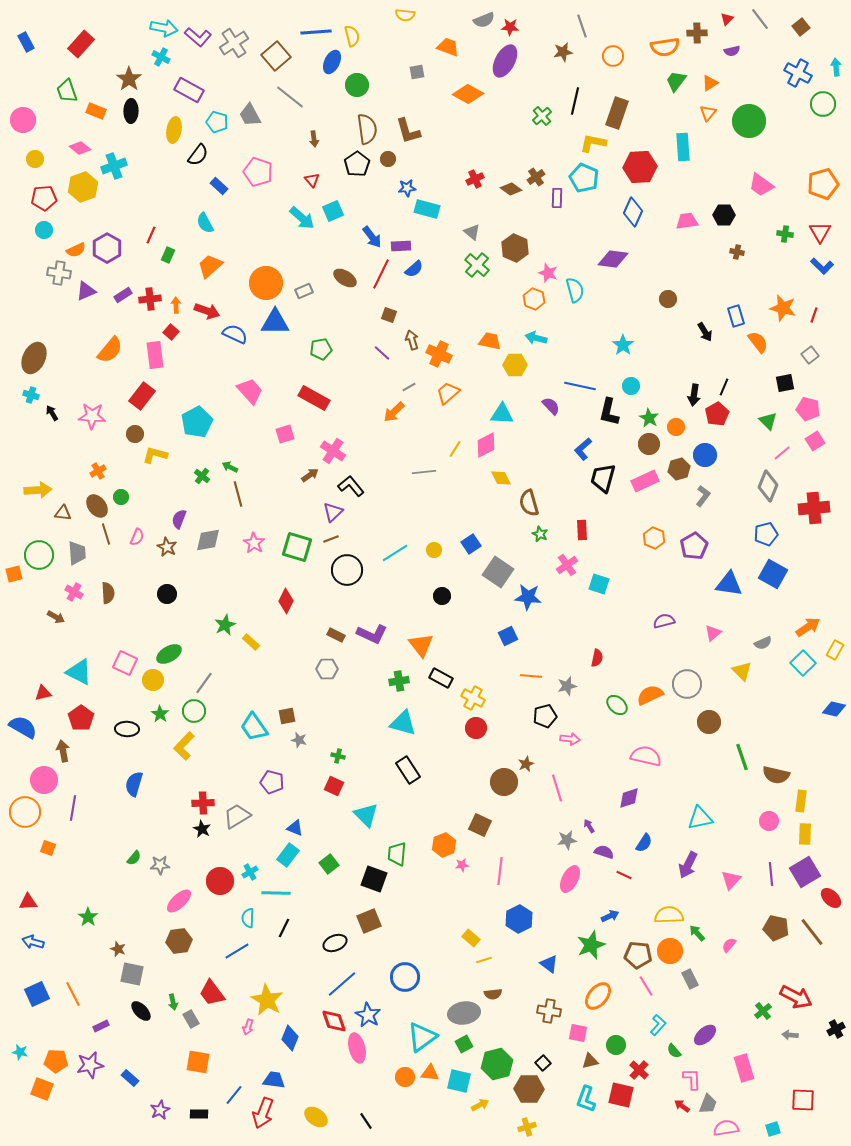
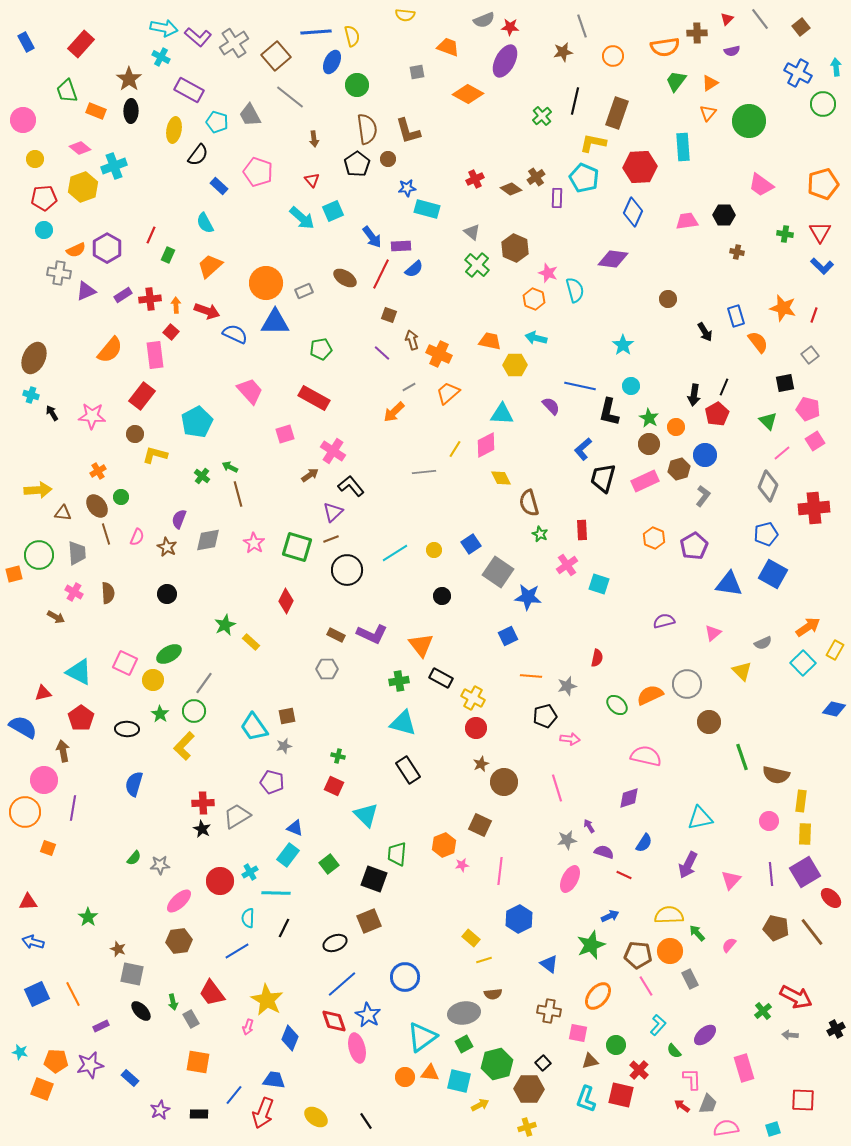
gray star at (299, 740): moved 15 px left, 6 px down; rotated 28 degrees counterclockwise
brown star at (526, 764): moved 45 px left
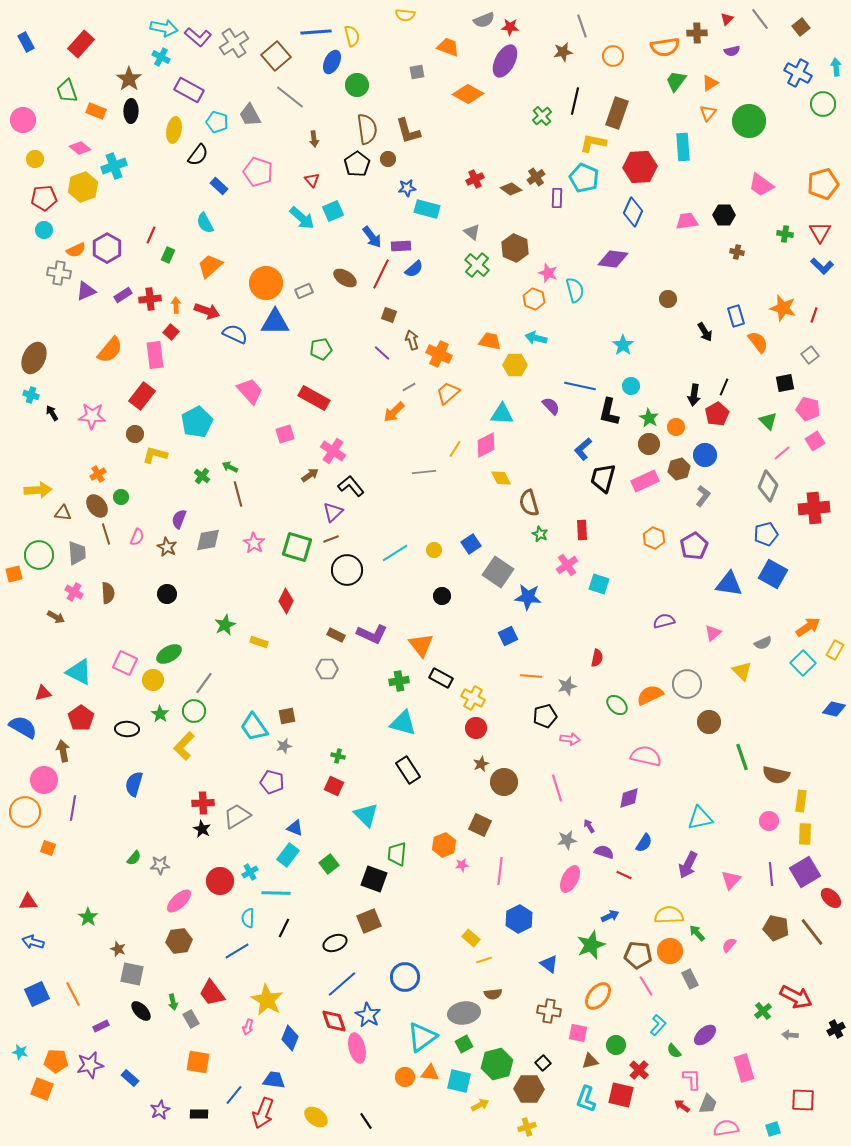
orange cross at (98, 471): moved 3 px down
yellow rectangle at (251, 642): moved 8 px right; rotated 24 degrees counterclockwise
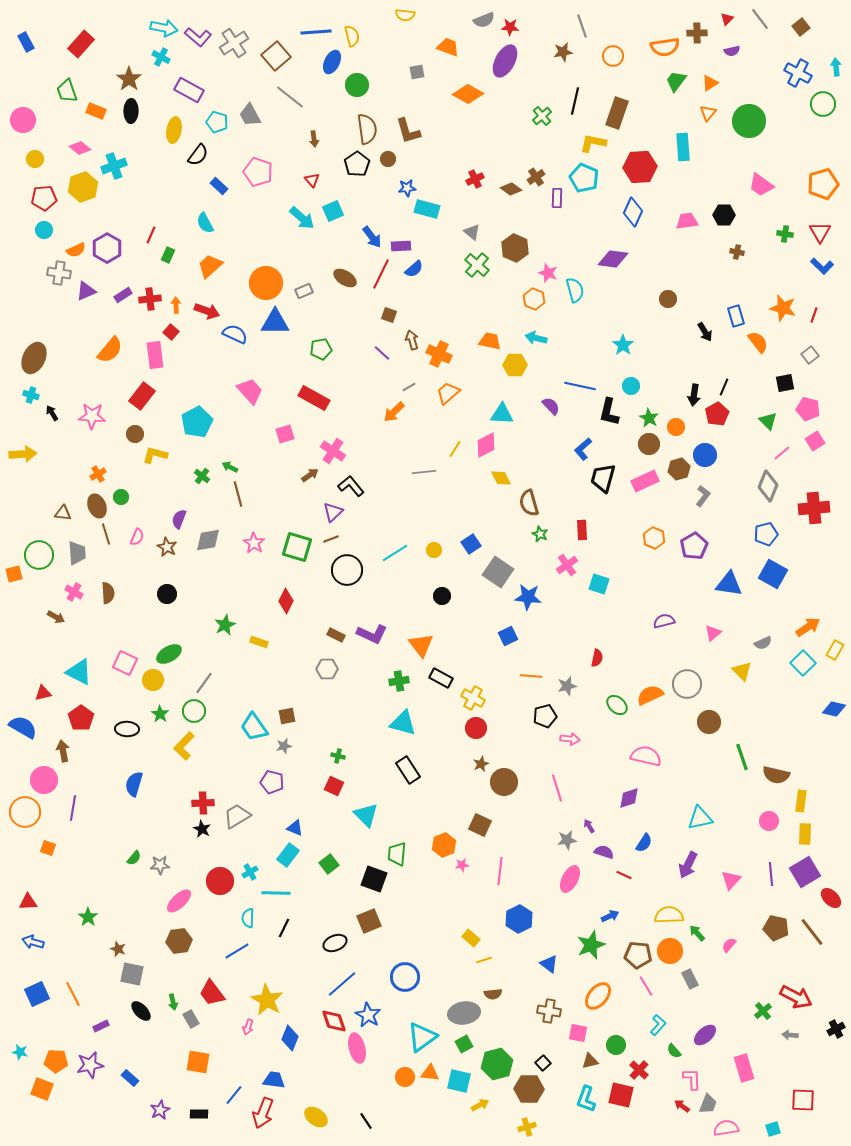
yellow arrow at (38, 490): moved 15 px left, 36 px up
brown ellipse at (97, 506): rotated 15 degrees clockwise
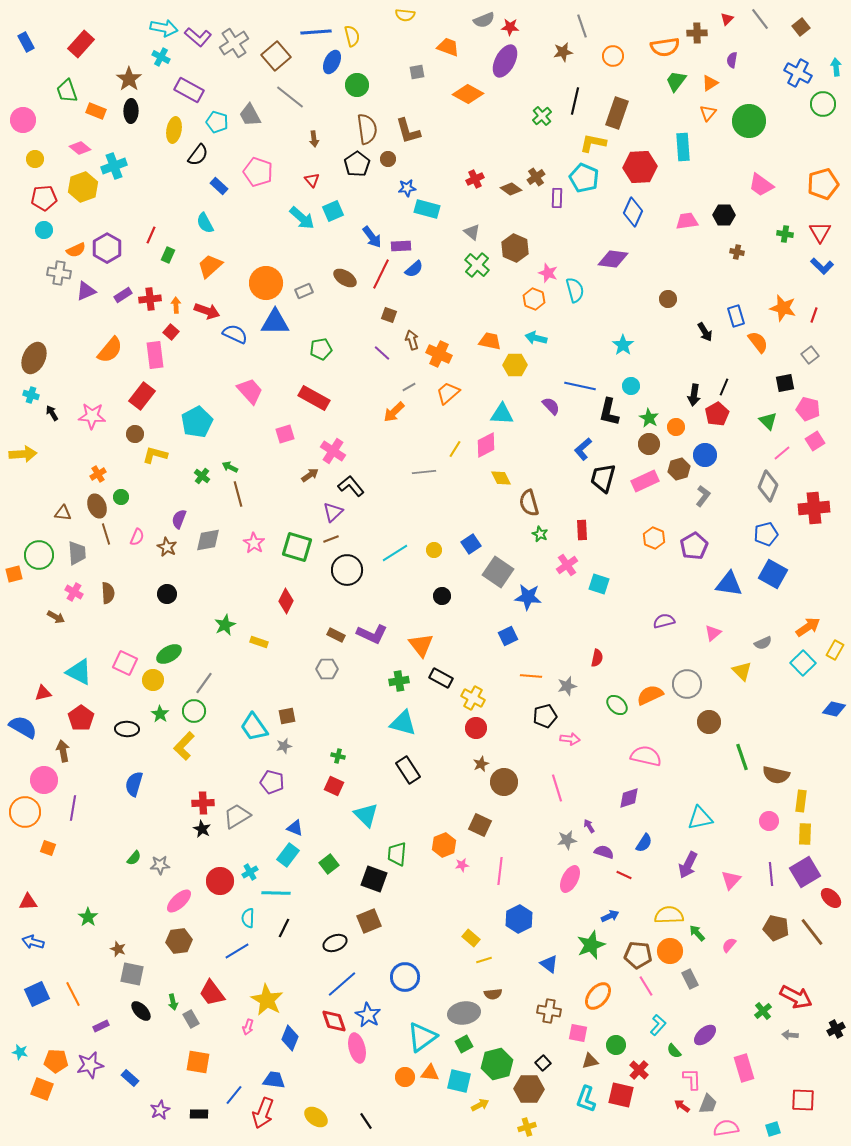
purple semicircle at (732, 51): moved 9 px down; rotated 112 degrees clockwise
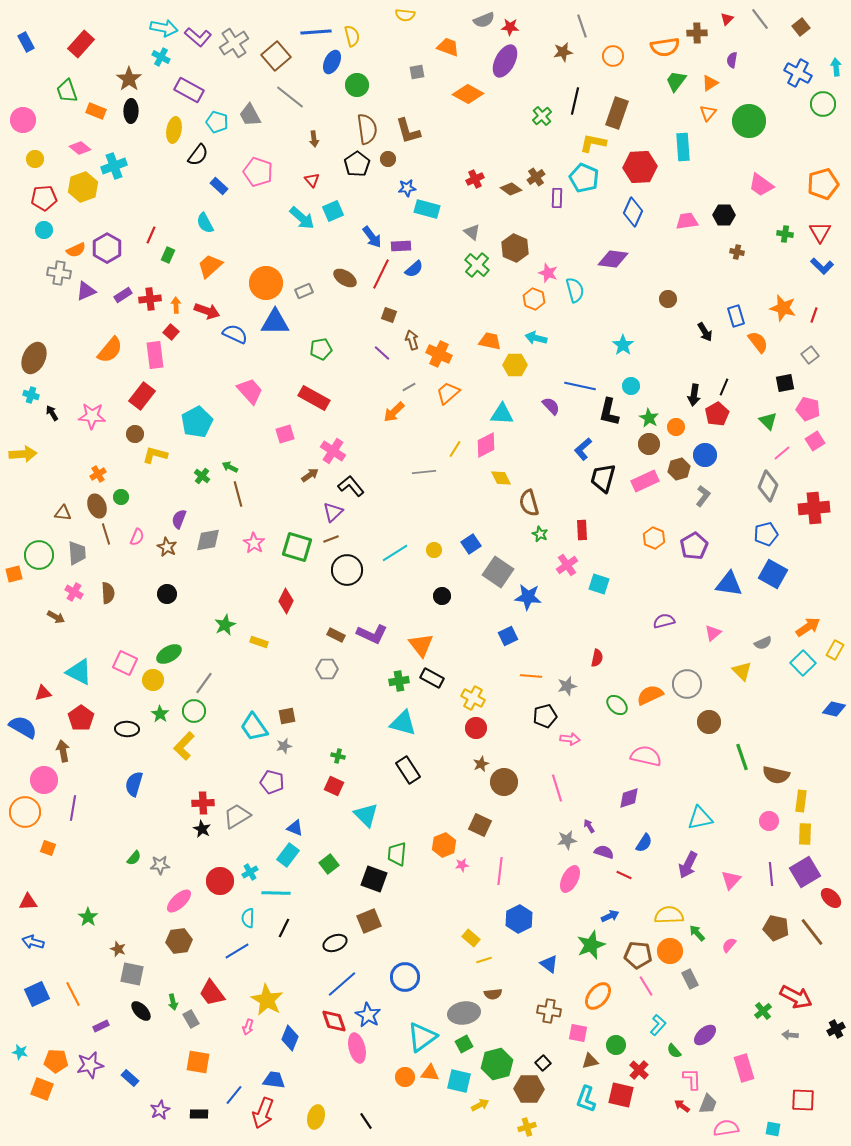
black rectangle at (441, 678): moved 9 px left
yellow ellipse at (316, 1117): rotated 70 degrees clockwise
cyan square at (773, 1129): rotated 28 degrees clockwise
